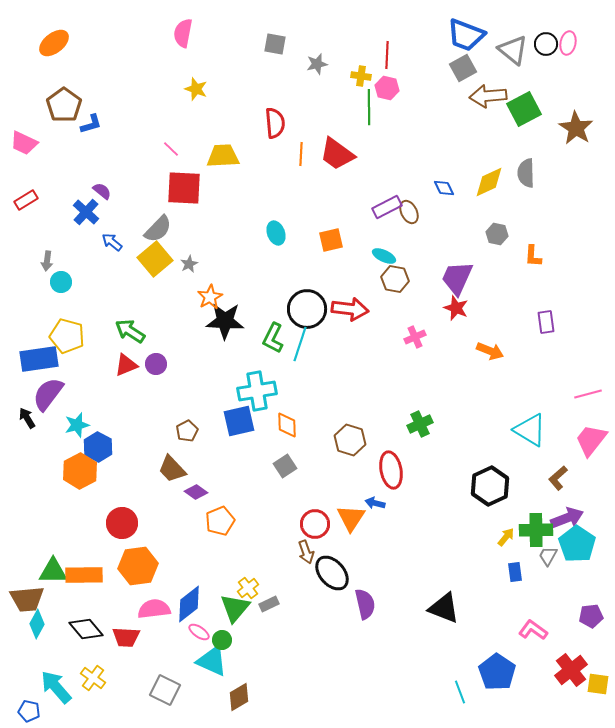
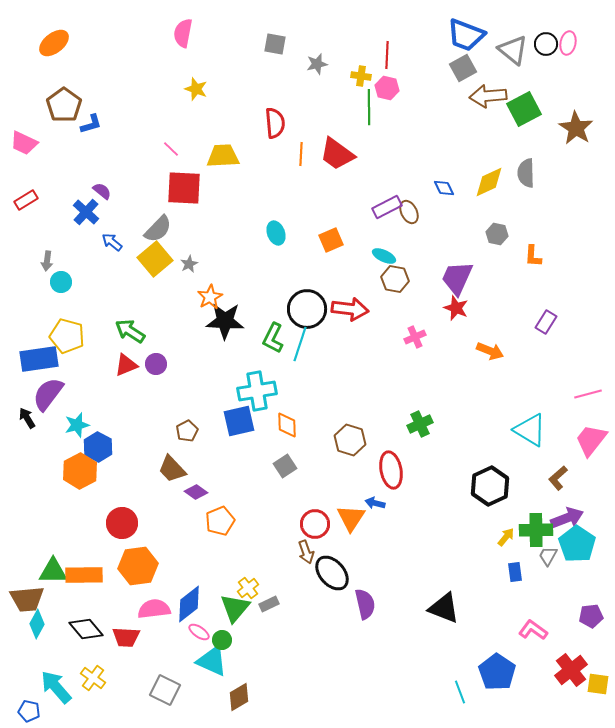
orange square at (331, 240): rotated 10 degrees counterclockwise
purple rectangle at (546, 322): rotated 40 degrees clockwise
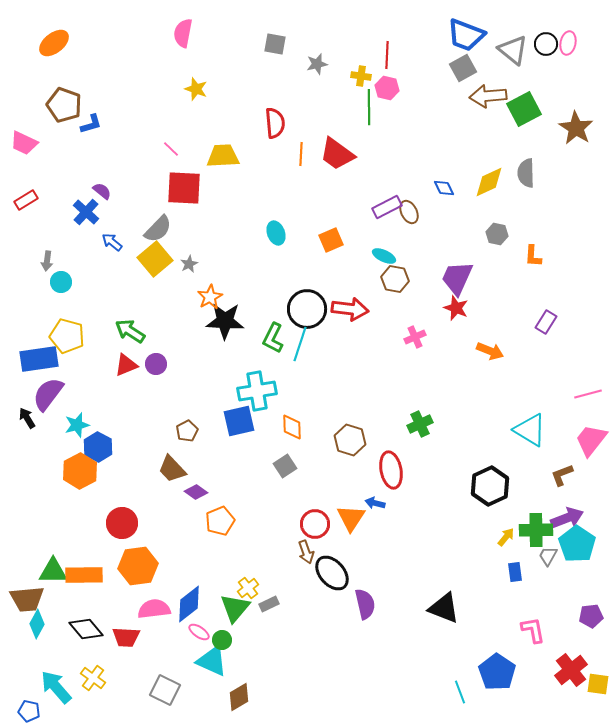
brown pentagon at (64, 105): rotated 16 degrees counterclockwise
orange diamond at (287, 425): moved 5 px right, 2 px down
brown L-shape at (558, 478): moved 4 px right, 3 px up; rotated 20 degrees clockwise
pink L-shape at (533, 630): rotated 44 degrees clockwise
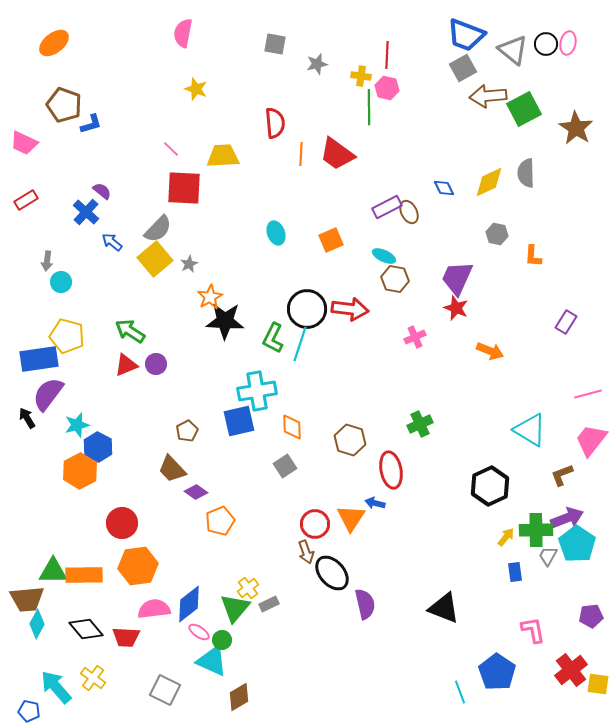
purple rectangle at (546, 322): moved 20 px right
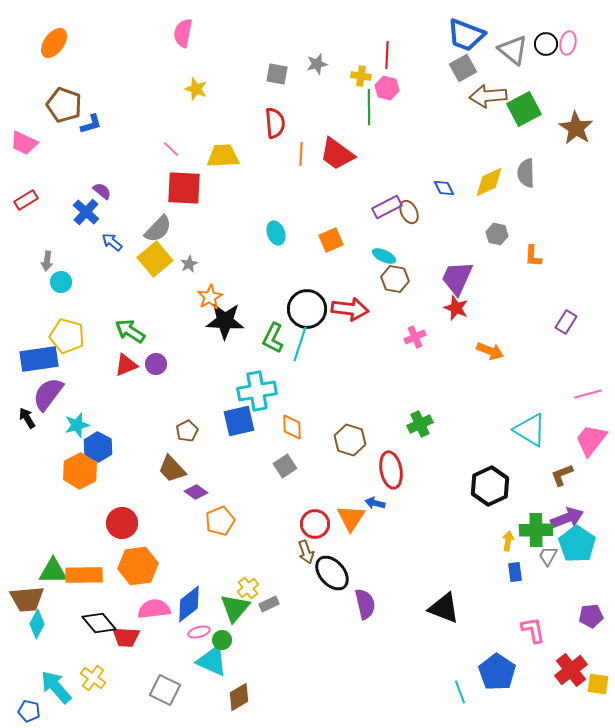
orange ellipse at (54, 43): rotated 16 degrees counterclockwise
gray square at (275, 44): moved 2 px right, 30 px down
yellow arrow at (506, 537): moved 2 px right, 4 px down; rotated 30 degrees counterclockwise
black diamond at (86, 629): moved 13 px right, 6 px up
pink ellipse at (199, 632): rotated 50 degrees counterclockwise
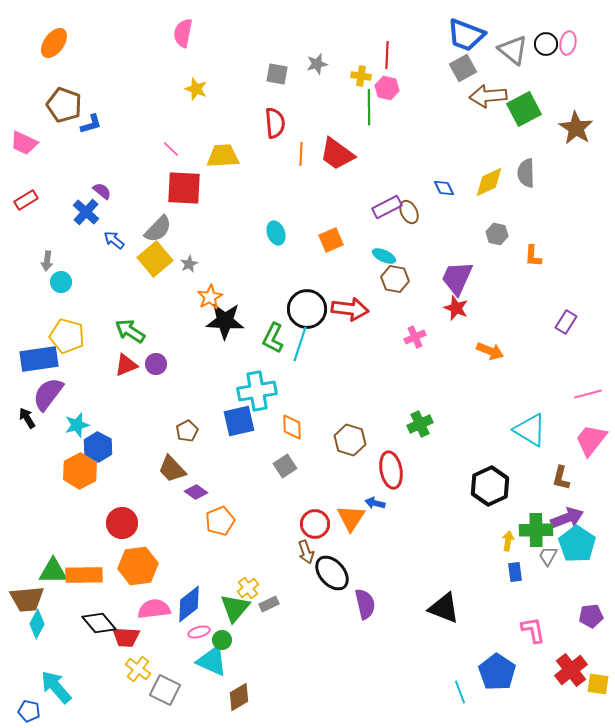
blue arrow at (112, 242): moved 2 px right, 2 px up
brown L-shape at (562, 475): moved 1 px left, 3 px down; rotated 55 degrees counterclockwise
yellow cross at (93, 678): moved 45 px right, 9 px up
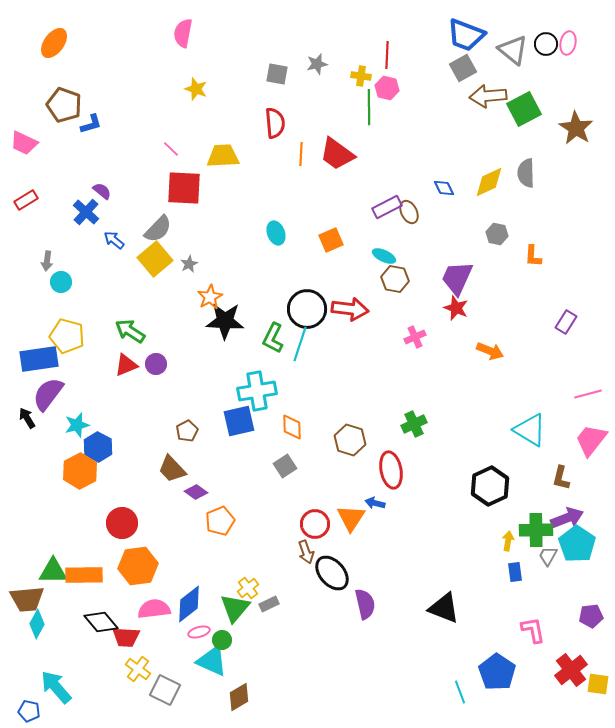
green cross at (420, 424): moved 6 px left
black diamond at (99, 623): moved 2 px right, 1 px up
